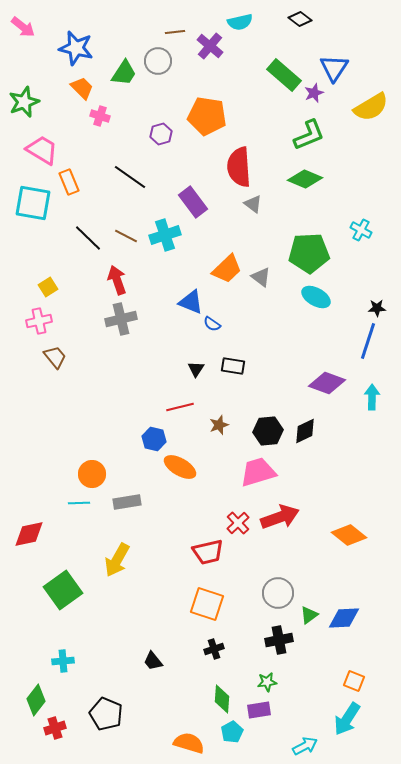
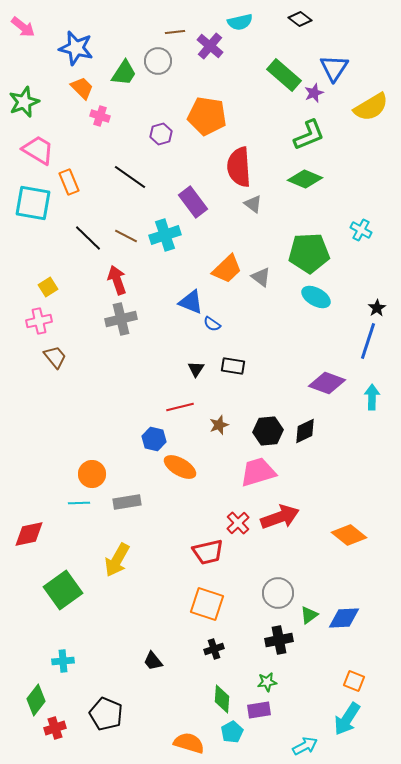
pink trapezoid at (42, 150): moved 4 px left
black star at (377, 308): rotated 30 degrees counterclockwise
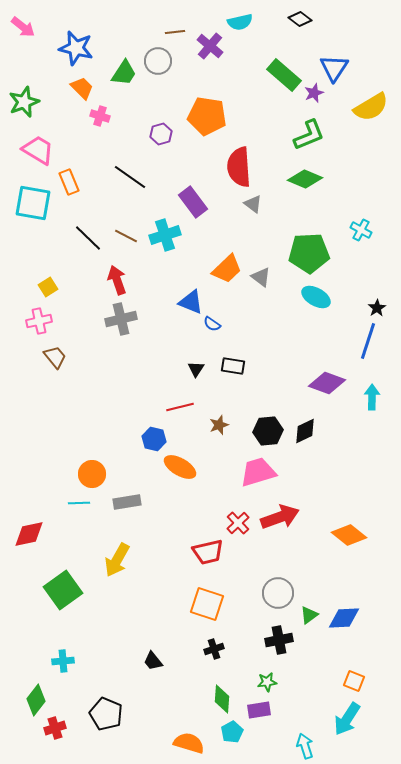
cyan arrow at (305, 746): rotated 80 degrees counterclockwise
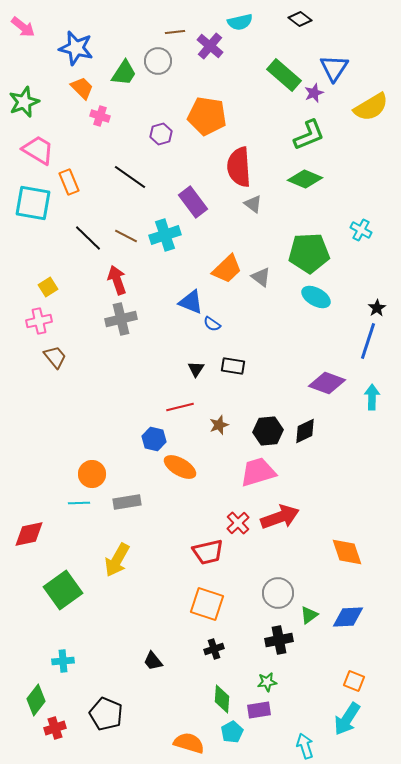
orange diamond at (349, 535): moved 2 px left, 17 px down; rotated 32 degrees clockwise
blue diamond at (344, 618): moved 4 px right, 1 px up
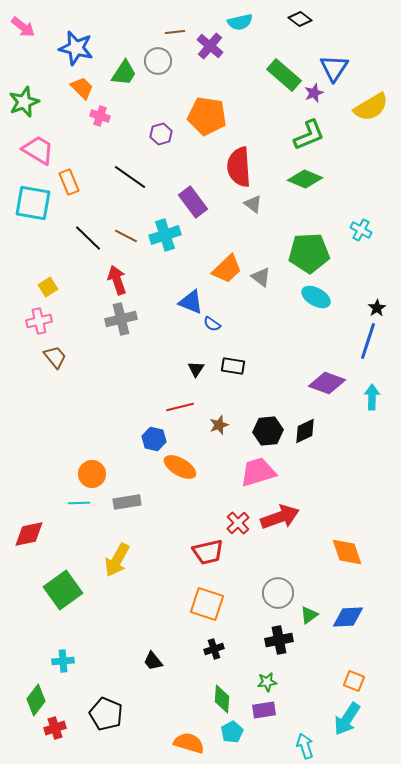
purple rectangle at (259, 710): moved 5 px right
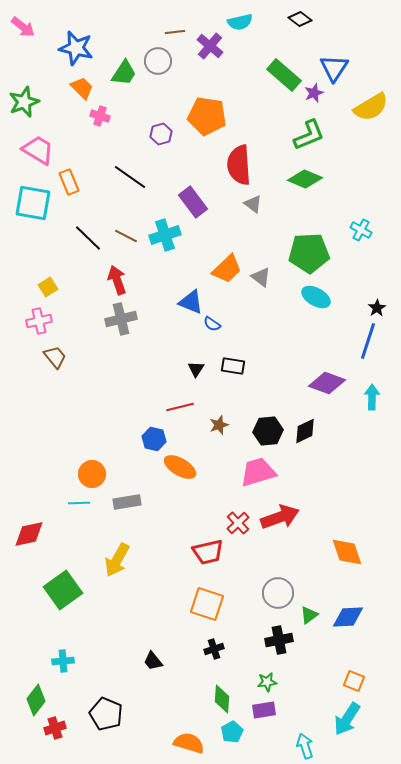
red semicircle at (239, 167): moved 2 px up
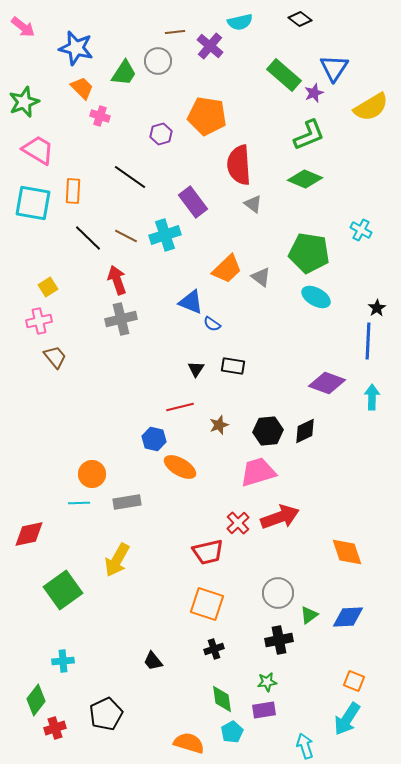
orange rectangle at (69, 182): moved 4 px right, 9 px down; rotated 25 degrees clockwise
green pentagon at (309, 253): rotated 12 degrees clockwise
blue line at (368, 341): rotated 15 degrees counterclockwise
green diamond at (222, 699): rotated 12 degrees counterclockwise
black pentagon at (106, 714): rotated 24 degrees clockwise
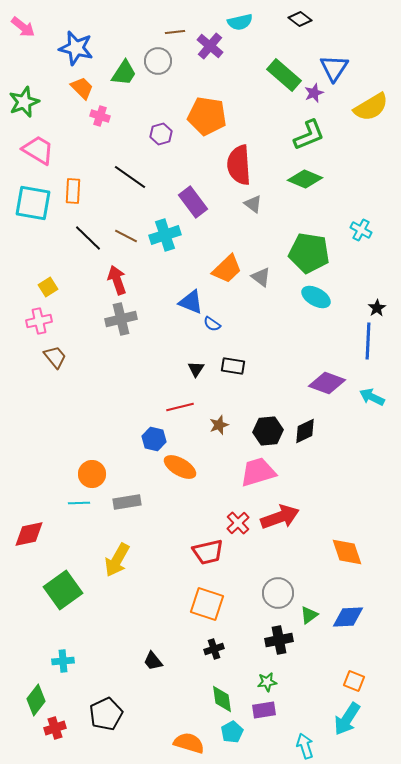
cyan arrow at (372, 397): rotated 65 degrees counterclockwise
